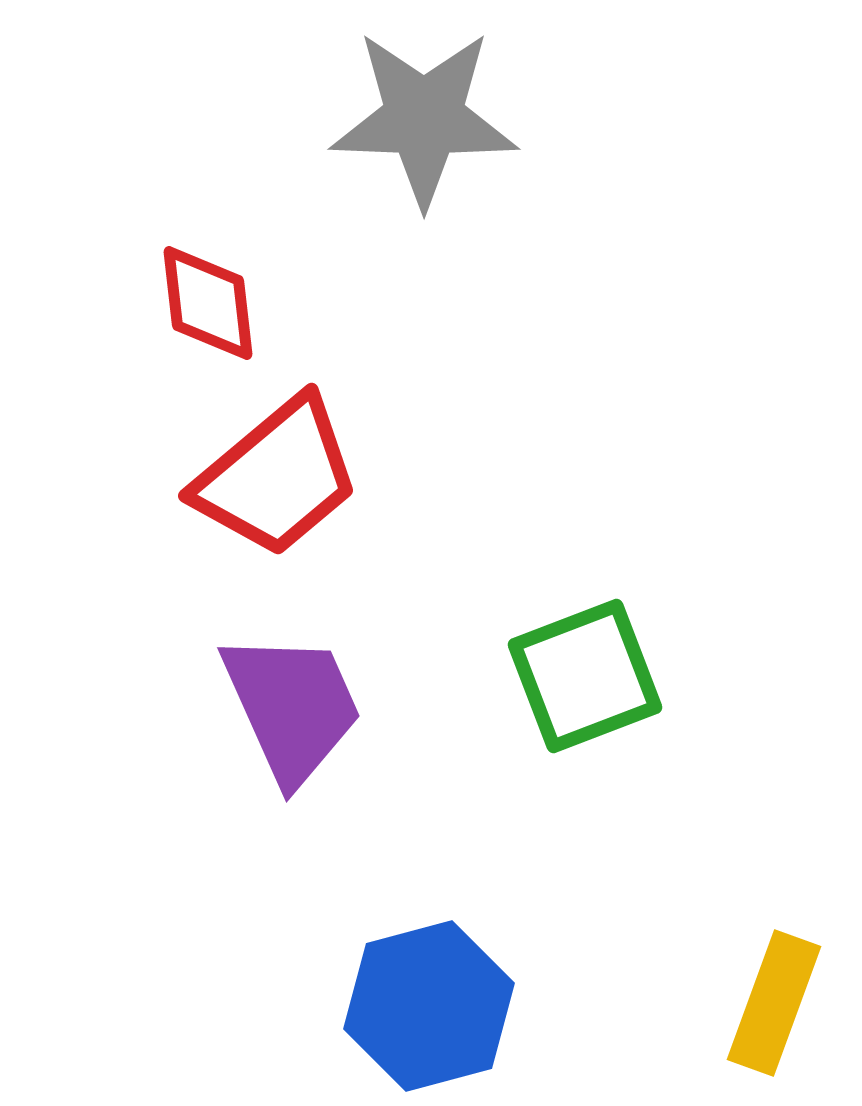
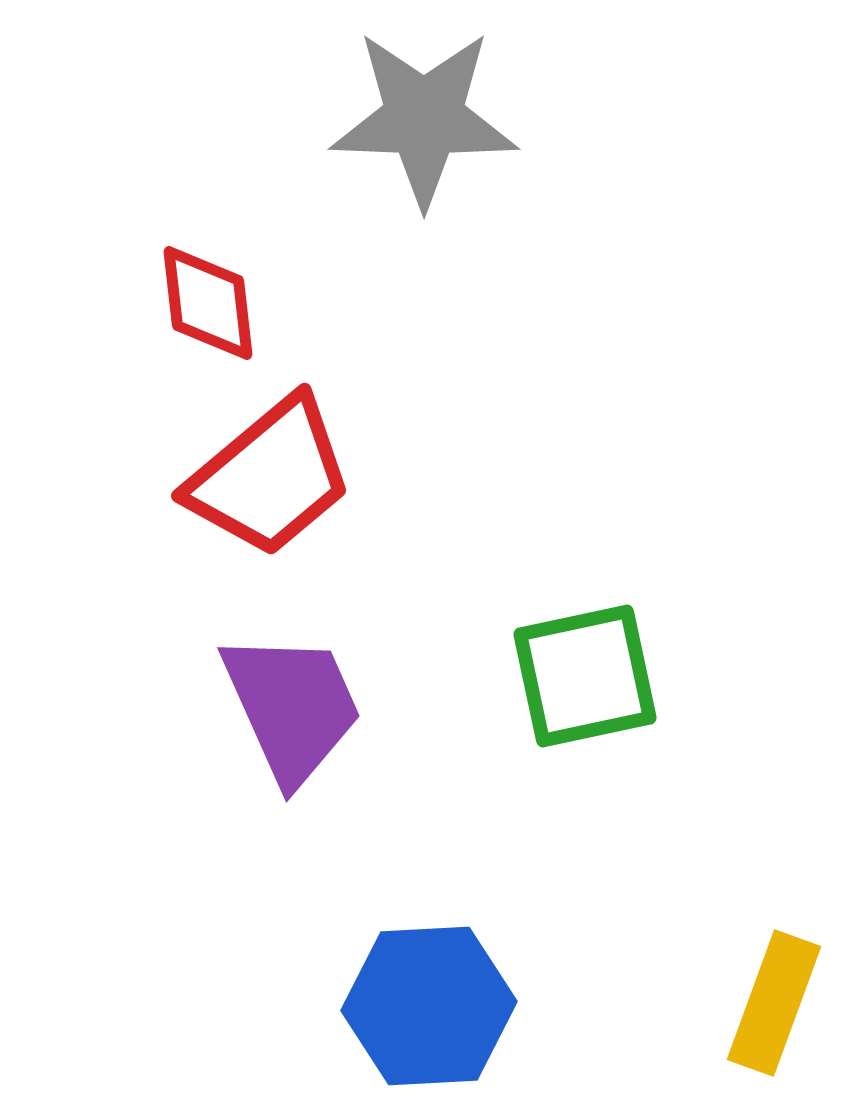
red trapezoid: moved 7 px left
green square: rotated 9 degrees clockwise
blue hexagon: rotated 12 degrees clockwise
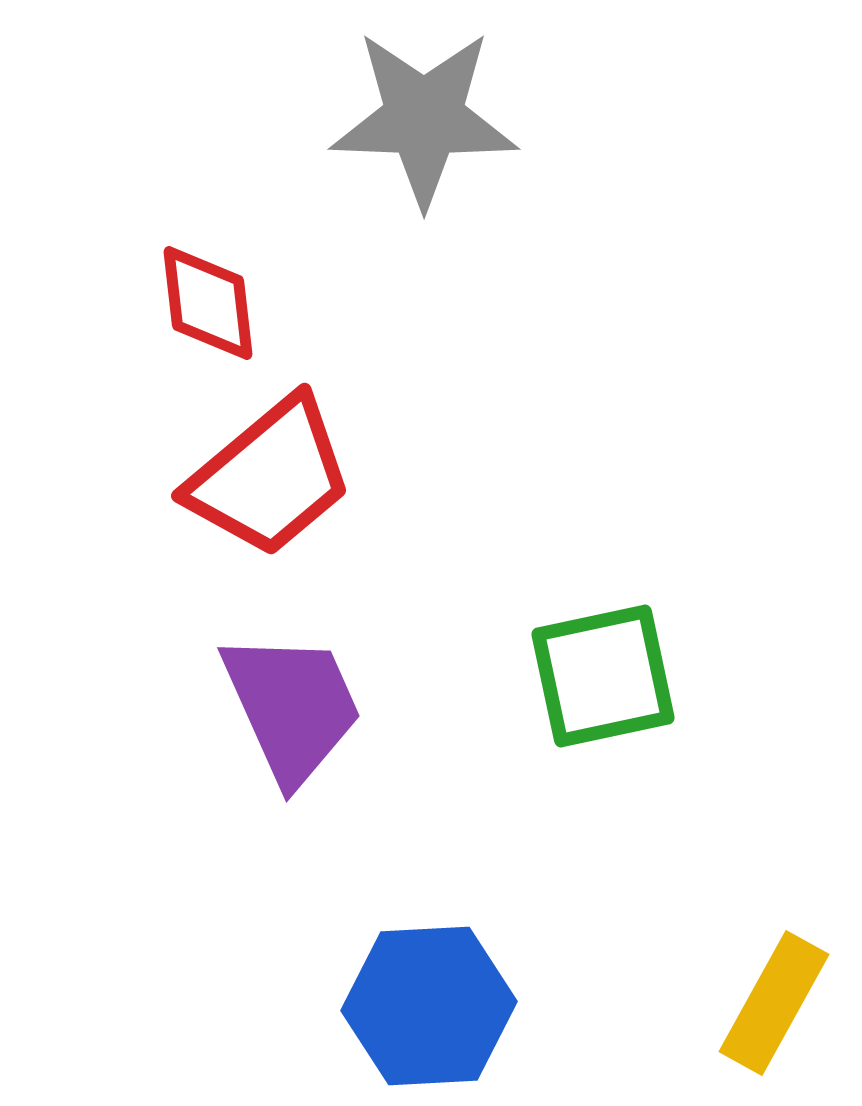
green square: moved 18 px right
yellow rectangle: rotated 9 degrees clockwise
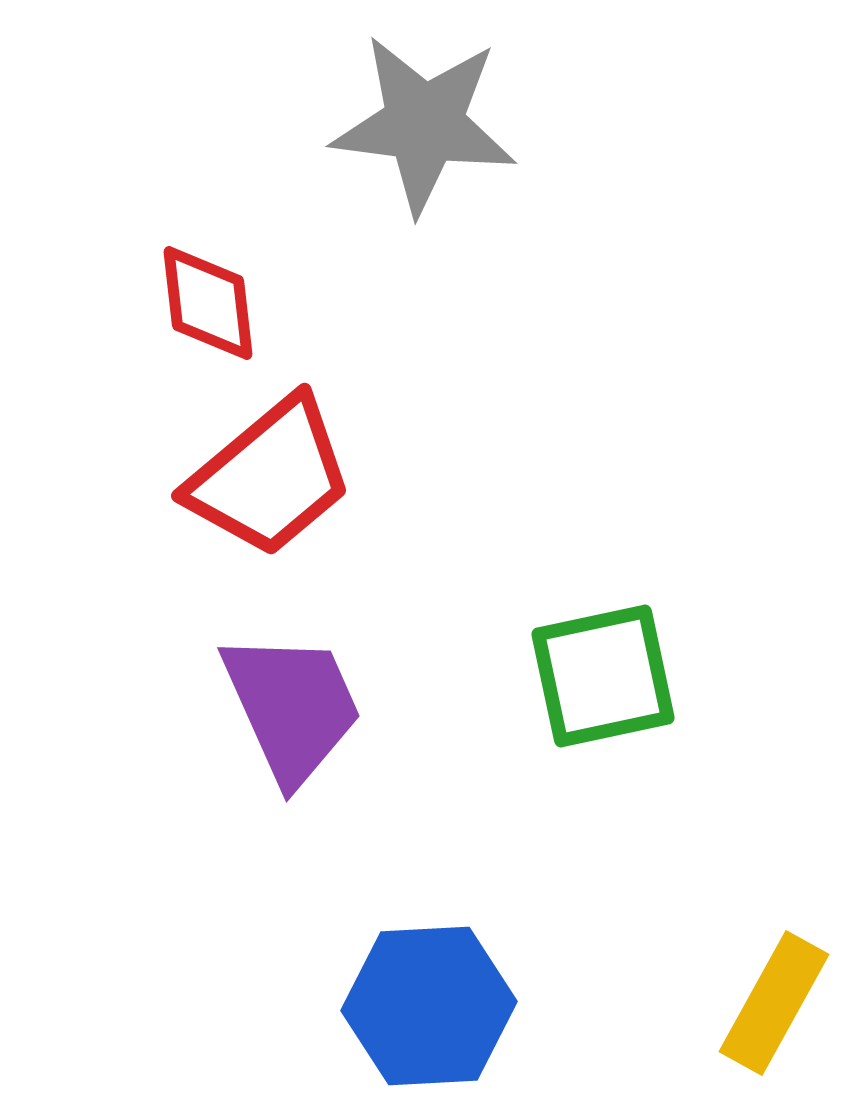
gray star: moved 6 px down; rotated 5 degrees clockwise
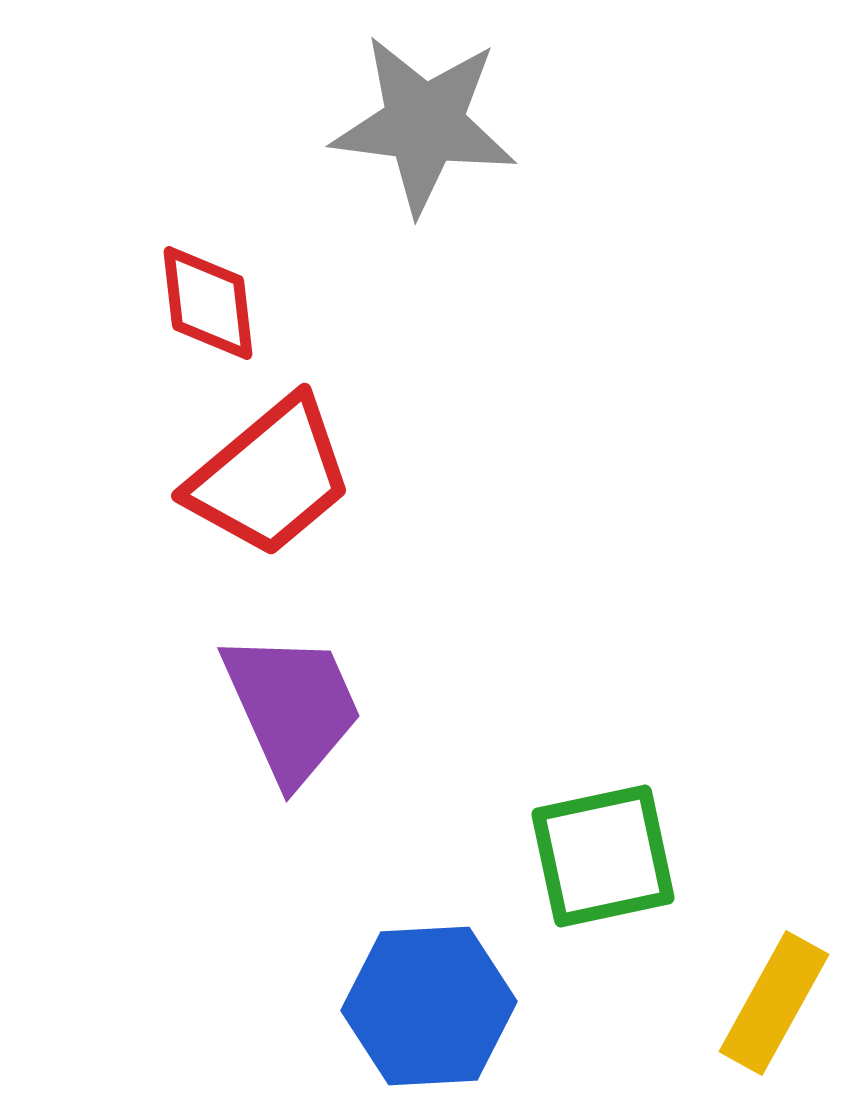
green square: moved 180 px down
